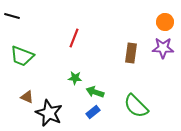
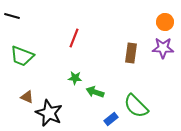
blue rectangle: moved 18 px right, 7 px down
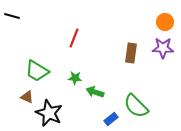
green trapezoid: moved 15 px right, 15 px down; rotated 10 degrees clockwise
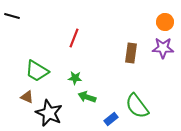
green arrow: moved 8 px left, 5 px down
green semicircle: moved 1 px right; rotated 8 degrees clockwise
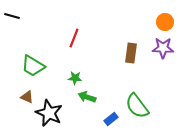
green trapezoid: moved 4 px left, 5 px up
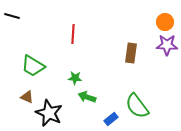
red line: moved 1 px left, 4 px up; rotated 18 degrees counterclockwise
purple star: moved 4 px right, 3 px up
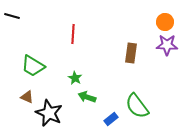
green star: rotated 24 degrees clockwise
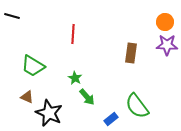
green arrow: rotated 150 degrees counterclockwise
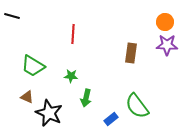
green star: moved 4 px left, 2 px up; rotated 24 degrees counterclockwise
green arrow: moved 1 px left, 1 px down; rotated 54 degrees clockwise
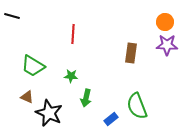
green semicircle: rotated 16 degrees clockwise
